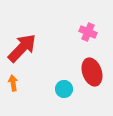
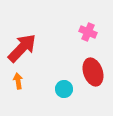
red ellipse: moved 1 px right
orange arrow: moved 5 px right, 2 px up
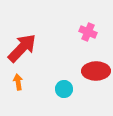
red ellipse: moved 3 px right, 1 px up; rotated 72 degrees counterclockwise
orange arrow: moved 1 px down
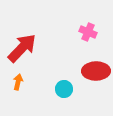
orange arrow: rotated 21 degrees clockwise
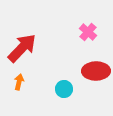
pink cross: rotated 18 degrees clockwise
orange arrow: moved 1 px right
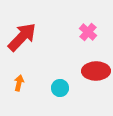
red arrow: moved 11 px up
orange arrow: moved 1 px down
cyan circle: moved 4 px left, 1 px up
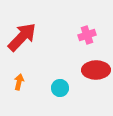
pink cross: moved 1 px left, 3 px down; rotated 30 degrees clockwise
red ellipse: moved 1 px up
orange arrow: moved 1 px up
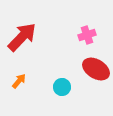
red ellipse: moved 1 px up; rotated 32 degrees clockwise
orange arrow: moved 1 px up; rotated 28 degrees clockwise
cyan circle: moved 2 px right, 1 px up
